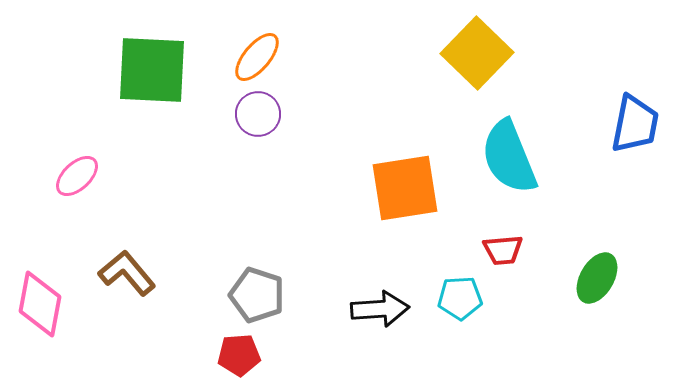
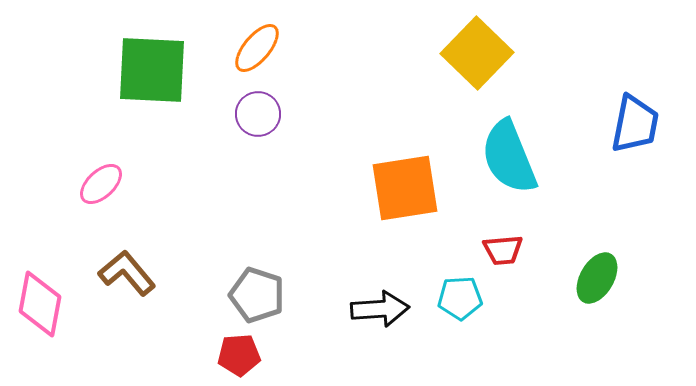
orange ellipse: moved 9 px up
pink ellipse: moved 24 px right, 8 px down
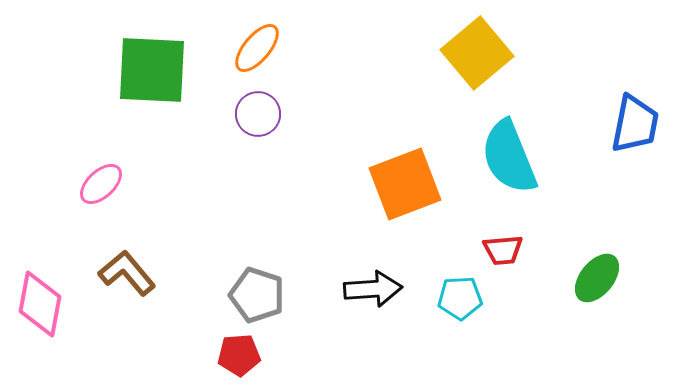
yellow square: rotated 6 degrees clockwise
orange square: moved 4 px up; rotated 12 degrees counterclockwise
green ellipse: rotated 9 degrees clockwise
black arrow: moved 7 px left, 20 px up
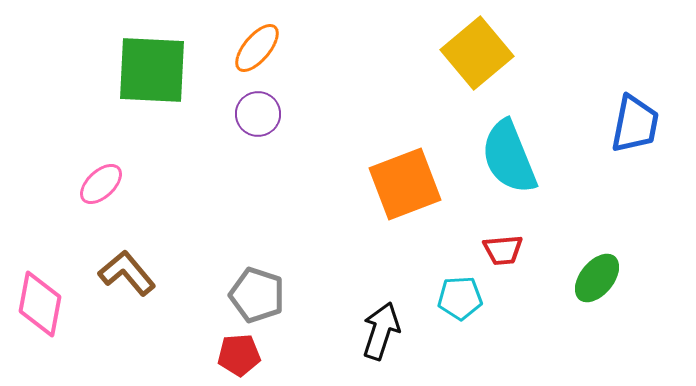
black arrow: moved 8 px right, 42 px down; rotated 68 degrees counterclockwise
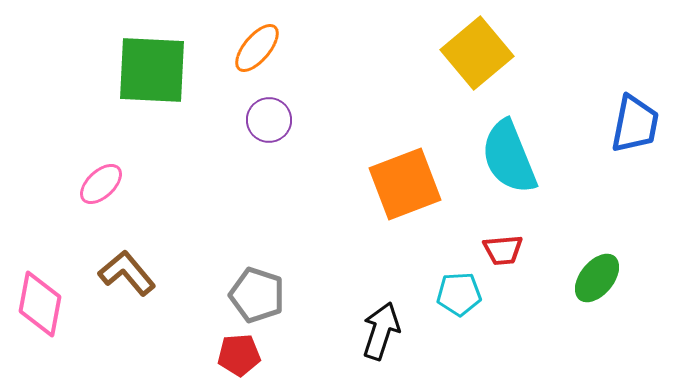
purple circle: moved 11 px right, 6 px down
cyan pentagon: moved 1 px left, 4 px up
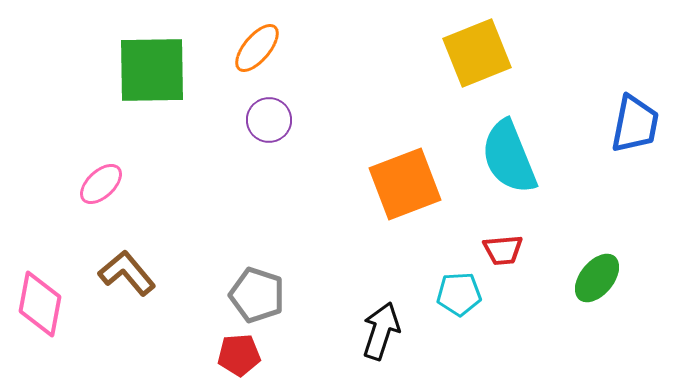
yellow square: rotated 18 degrees clockwise
green square: rotated 4 degrees counterclockwise
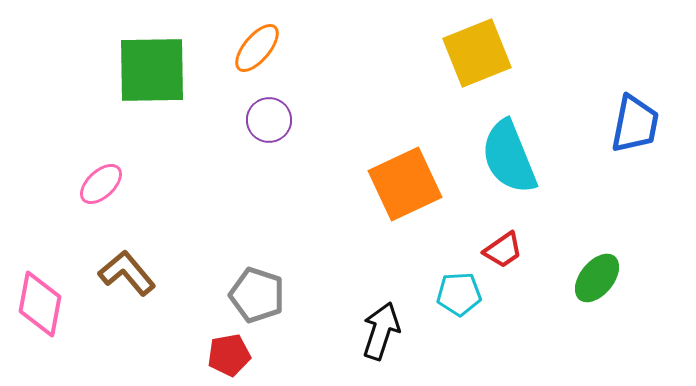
orange square: rotated 4 degrees counterclockwise
red trapezoid: rotated 30 degrees counterclockwise
red pentagon: moved 10 px left; rotated 6 degrees counterclockwise
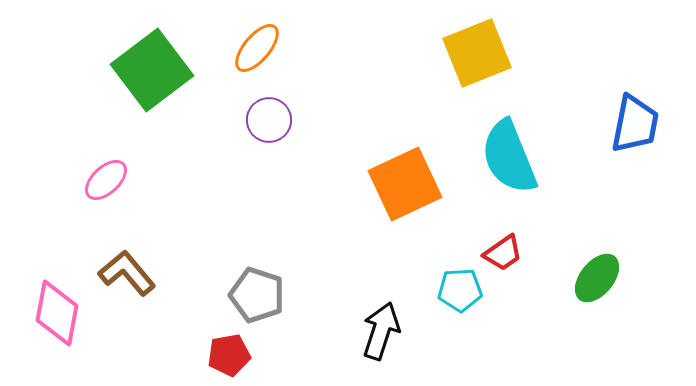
green square: rotated 36 degrees counterclockwise
pink ellipse: moved 5 px right, 4 px up
red trapezoid: moved 3 px down
cyan pentagon: moved 1 px right, 4 px up
pink diamond: moved 17 px right, 9 px down
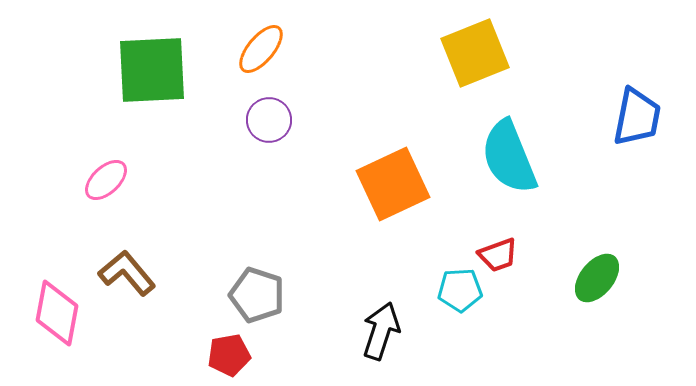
orange ellipse: moved 4 px right, 1 px down
yellow square: moved 2 px left
green square: rotated 34 degrees clockwise
blue trapezoid: moved 2 px right, 7 px up
orange square: moved 12 px left
red trapezoid: moved 5 px left, 2 px down; rotated 15 degrees clockwise
